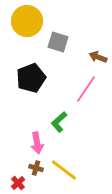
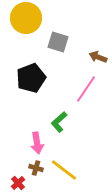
yellow circle: moved 1 px left, 3 px up
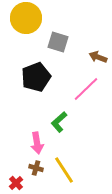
black pentagon: moved 5 px right, 1 px up
pink line: rotated 12 degrees clockwise
yellow line: rotated 20 degrees clockwise
red cross: moved 2 px left
